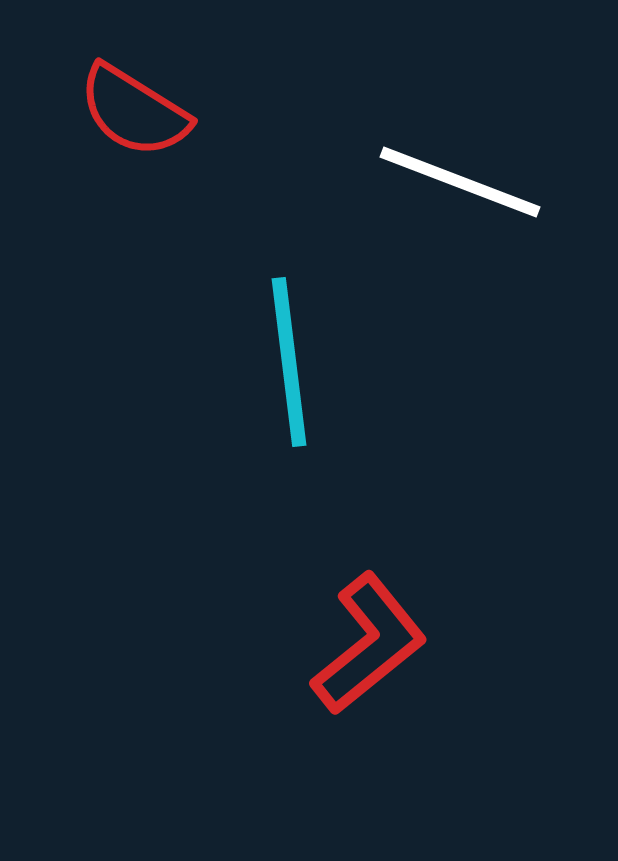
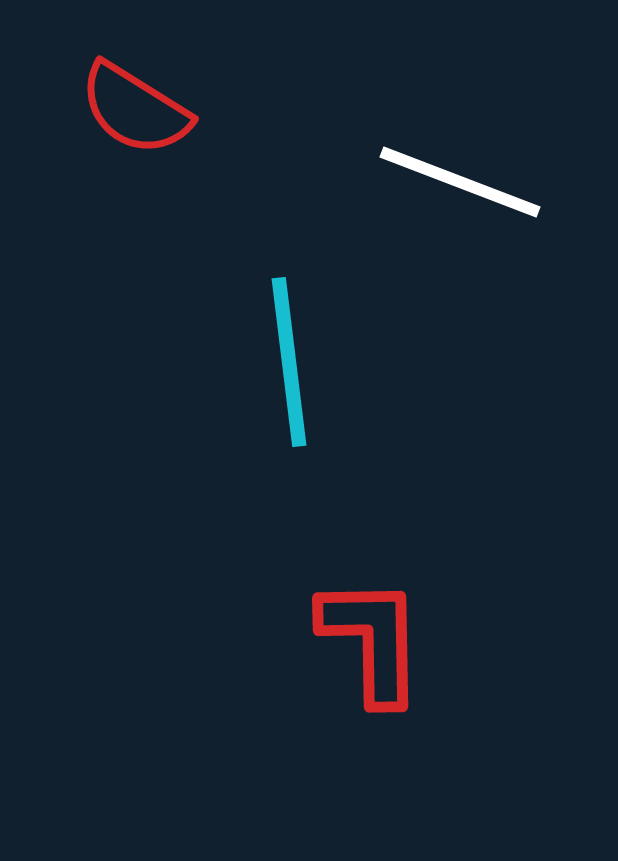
red semicircle: moved 1 px right, 2 px up
red L-shape: moved 3 px right, 4 px up; rotated 52 degrees counterclockwise
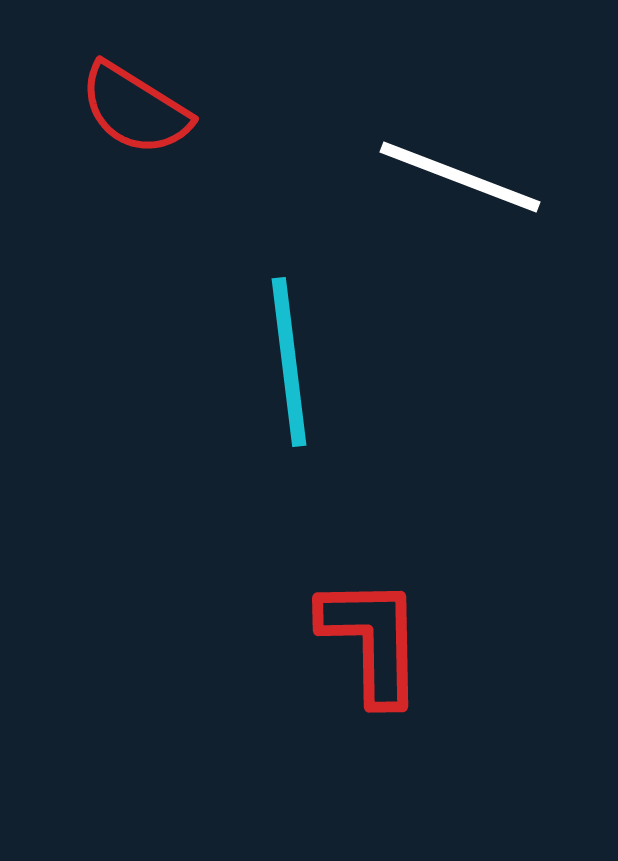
white line: moved 5 px up
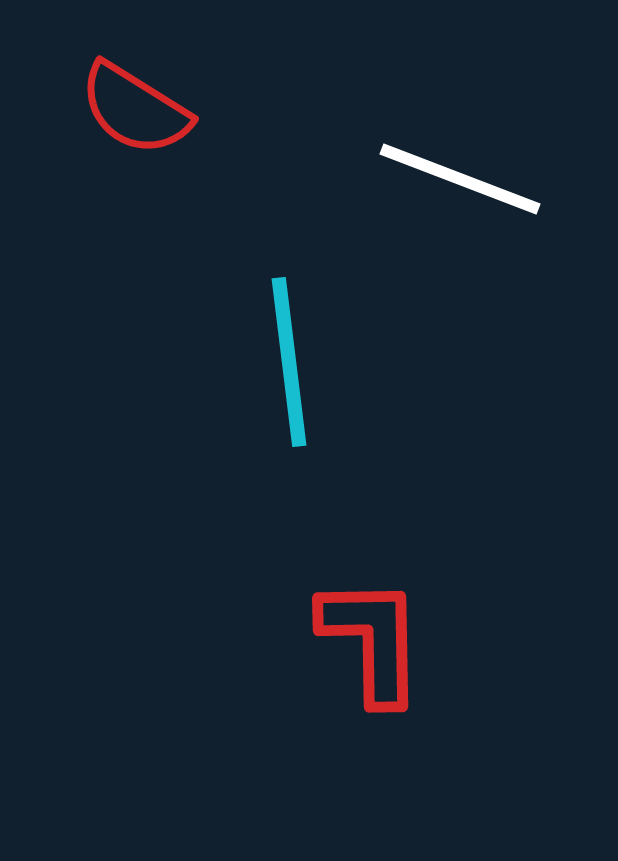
white line: moved 2 px down
